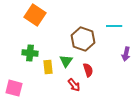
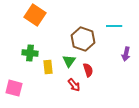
green triangle: moved 3 px right
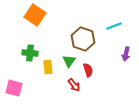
cyan line: rotated 21 degrees counterclockwise
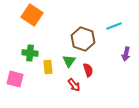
orange square: moved 3 px left
pink square: moved 1 px right, 9 px up
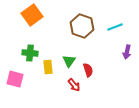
orange square: rotated 20 degrees clockwise
cyan line: moved 1 px right, 1 px down
brown hexagon: moved 1 px left, 13 px up
purple arrow: moved 1 px right, 2 px up
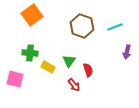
yellow rectangle: rotated 56 degrees counterclockwise
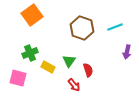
brown hexagon: moved 2 px down
green cross: rotated 28 degrees counterclockwise
pink square: moved 3 px right, 1 px up
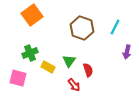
cyan line: rotated 42 degrees counterclockwise
